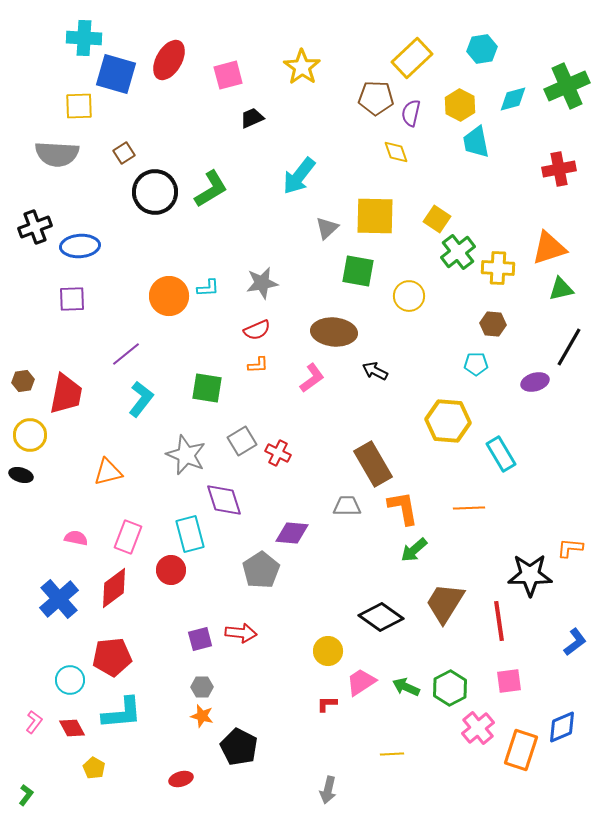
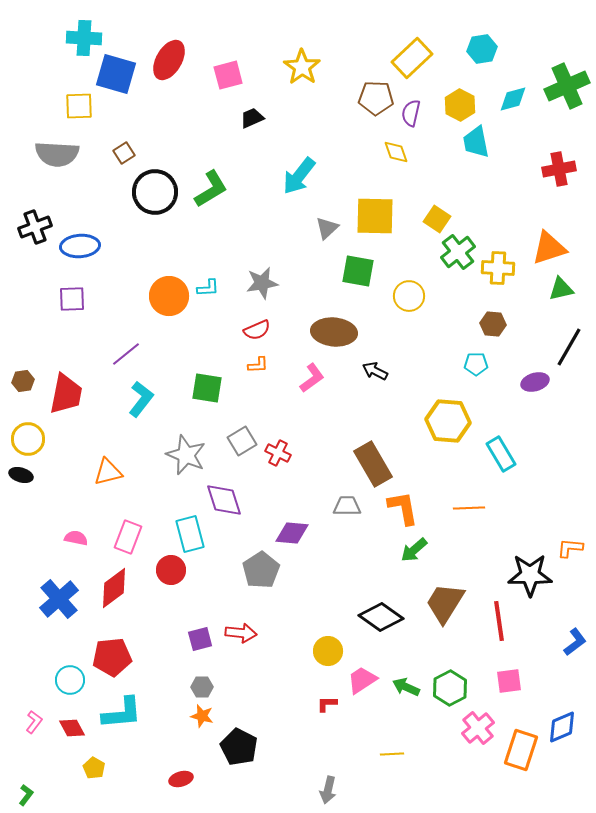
yellow circle at (30, 435): moved 2 px left, 4 px down
pink trapezoid at (361, 682): moved 1 px right, 2 px up
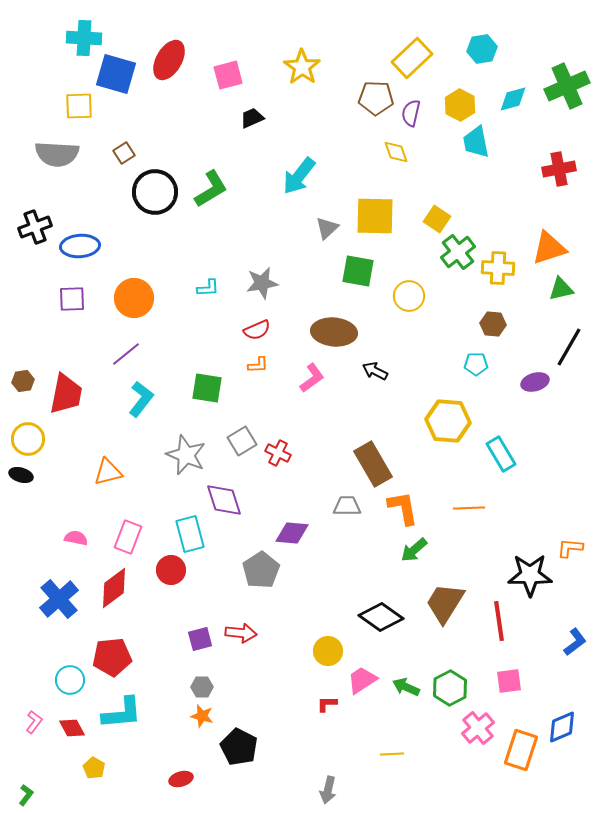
orange circle at (169, 296): moved 35 px left, 2 px down
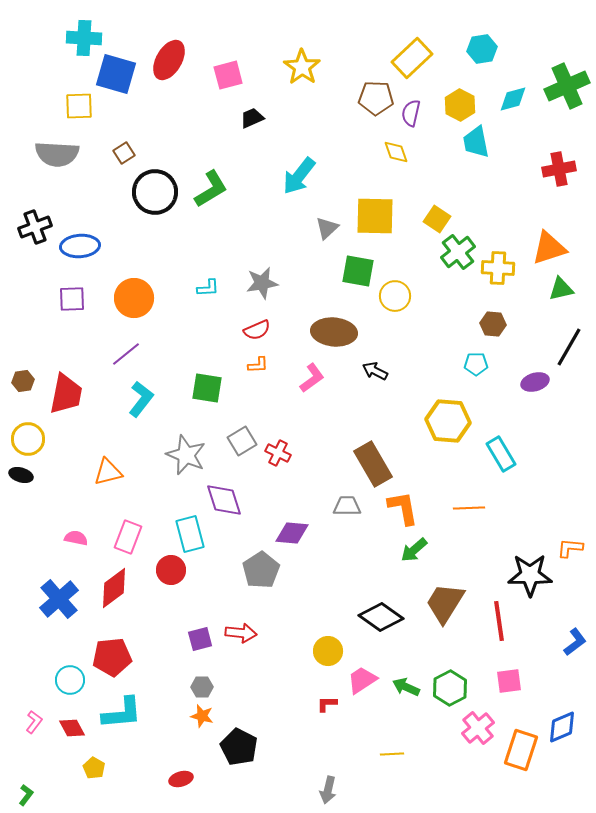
yellow circle at (409, 296): moved 14 px left
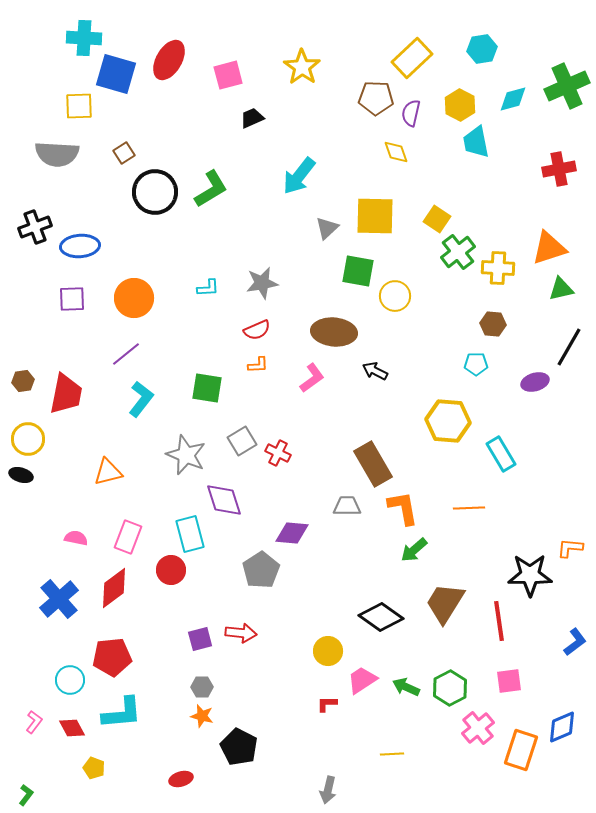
yellow pentagon at (94, 768): rotated 10 degrees counterclockwise
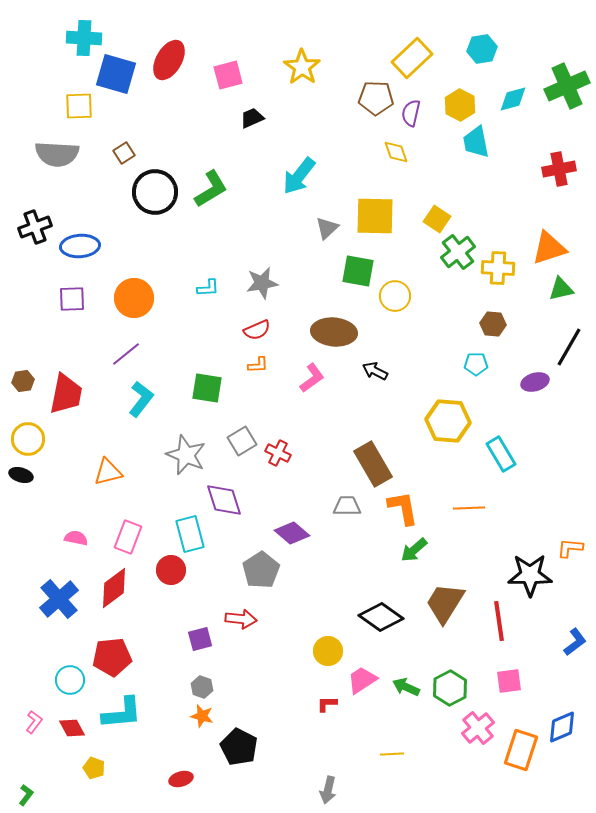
purple diamond at (292, 533): rotated 36 degrees clockwise
red arrow at (241, 633): moved 14 px up
gray hexagon at (202, 687): rotated 20 degrees clockwise
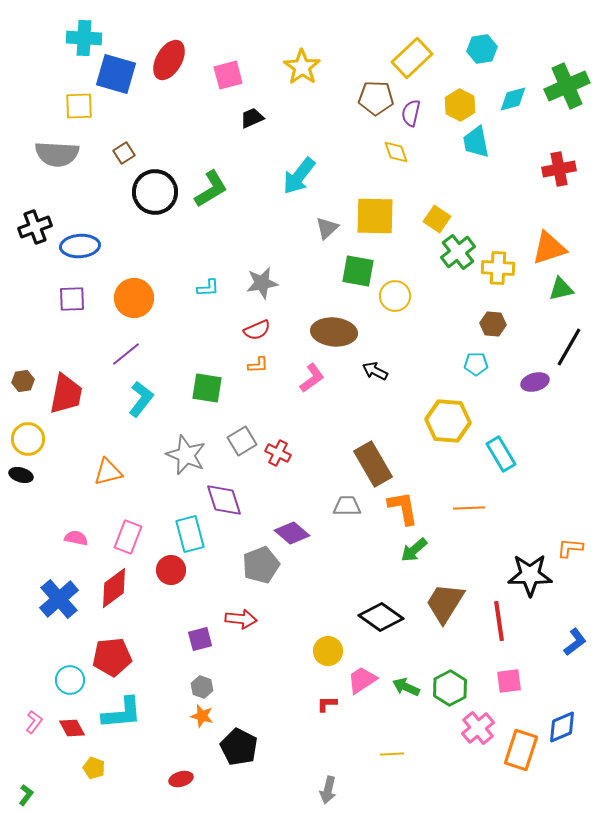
gray pentagon at (261, 570): moved 5 px up; rotated 12 degrees clockwise
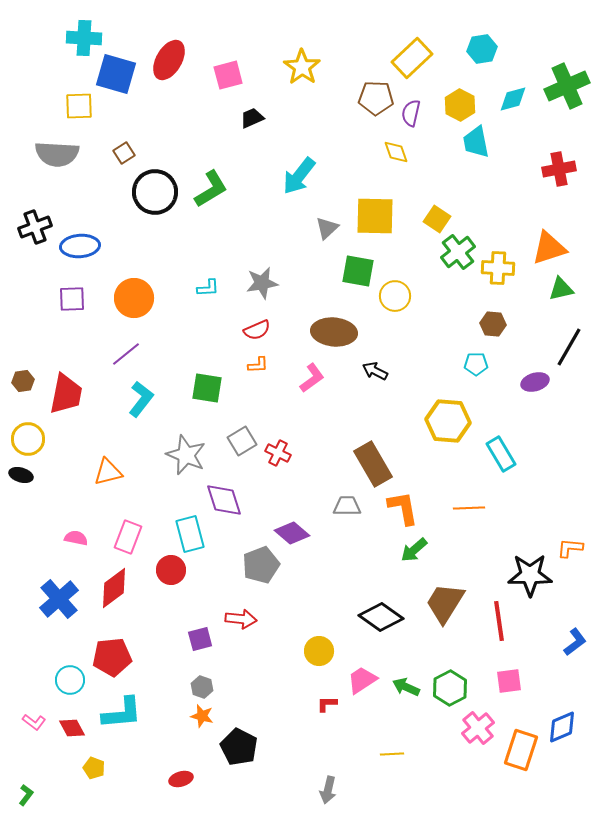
yellow circle at (328, 651): moved 9 px left
pink L-shape at (34, 722): rotated 90 degrees clockwise
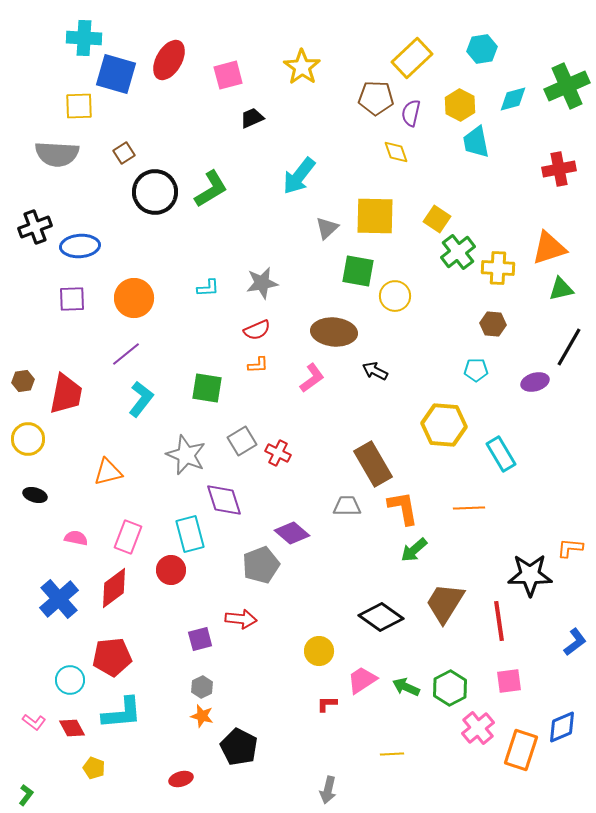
cyan pentagon at (476, 364): moved 6 px down
yellow hexagon at (448, 421): moved 4 px left, 4 px down
black ellipse at (21, 475): moved 14 px right, 20 px down
gray hexagon at (202, 687): rotated 15 degrees clockwise
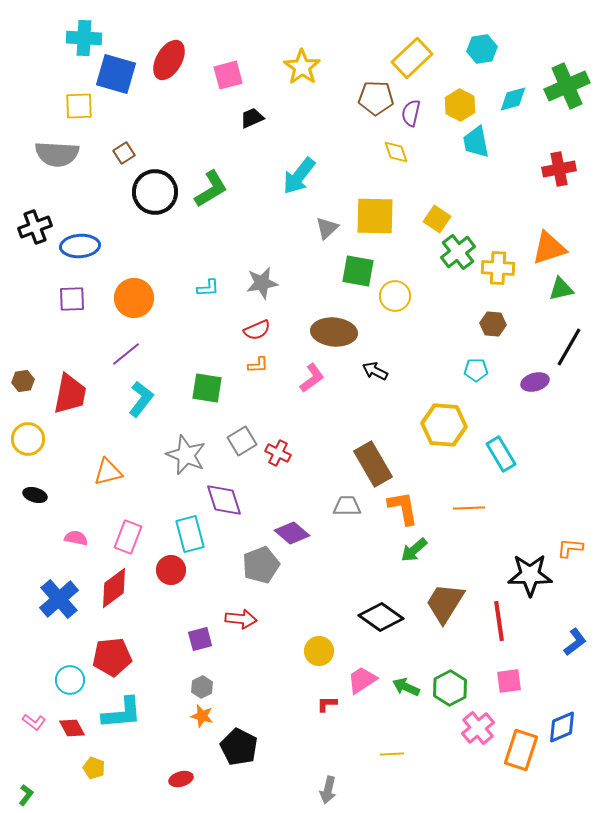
red trapezoid at (66, 394): moved 4 px right
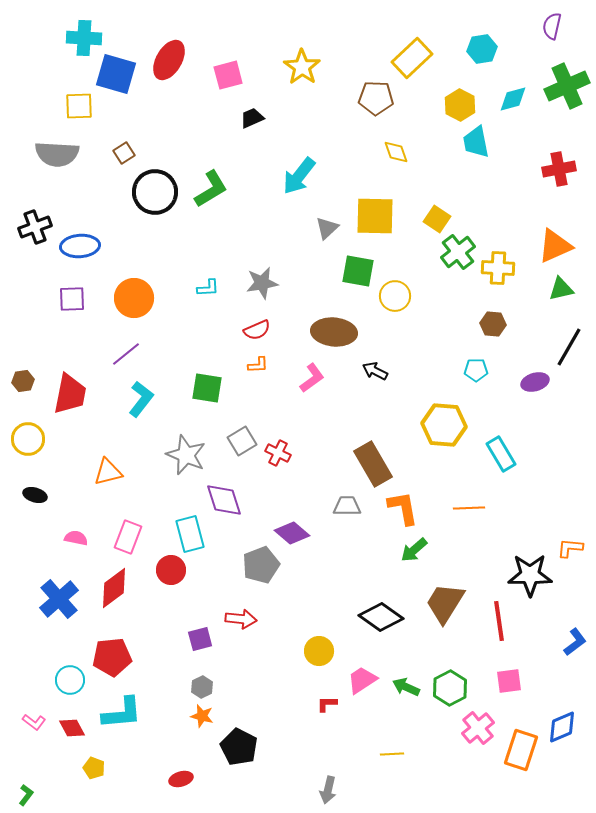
purple semicircle at (411, 113): moved 141 px right, 87 px up
orange triangle at (549, 248): moved 6 px right, 2 px up; rotated 6 degrees counterclockwise
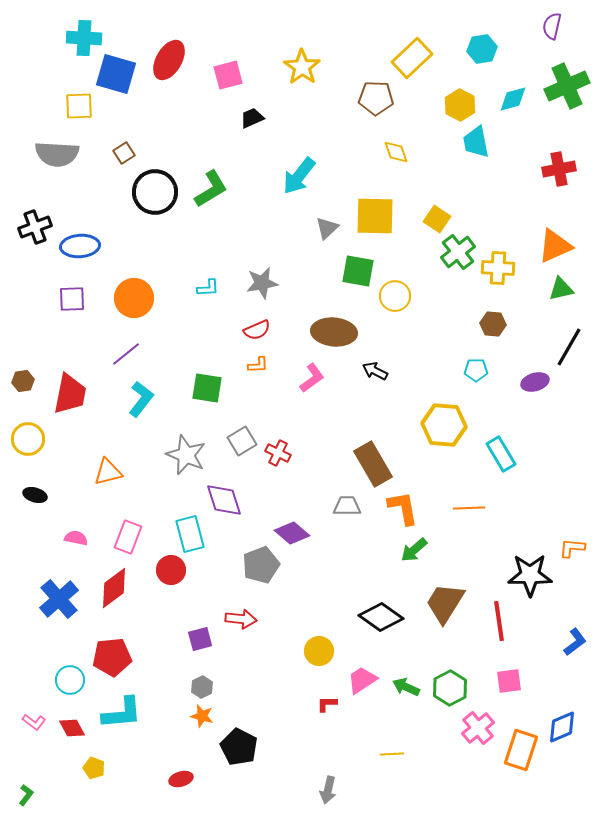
orange L-shape at (570, 548): moved 2 px right
